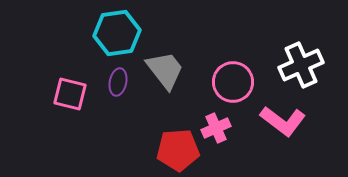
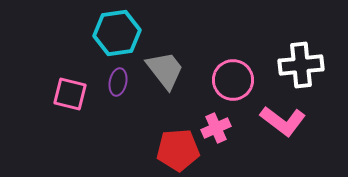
white cross: rotated 18 degrees clockwise
pink circle: moved 2 px up
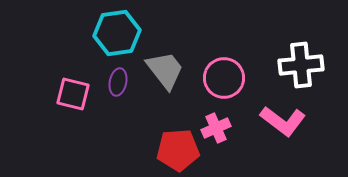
pink circle: moved 9 px left, 2 px up
pink square: moved 3 px right
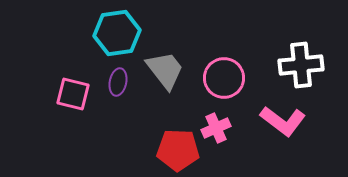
red pentagon: rotated 6 degrees clockwise
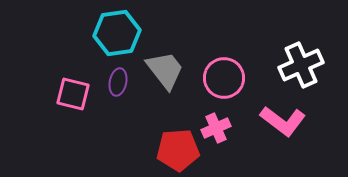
white cross: rotated 18 degrees counterclockwise
red pentagon: rotated 6 degrees counterclockwise
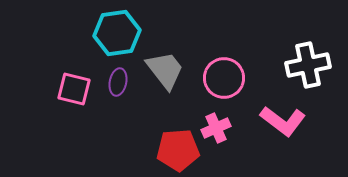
white cross: moved 7 px right; rotated 12 degrees clockwise
pink square: moved 1 px right, 5 px up
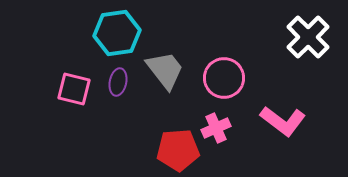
white cross: moved 28 px up; rotated 33 degrees counterclockwise
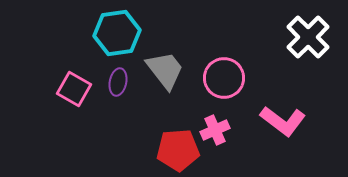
pink square: rotated 16 degrees clockwise
pink cross: moved 1 px left, 2 px down
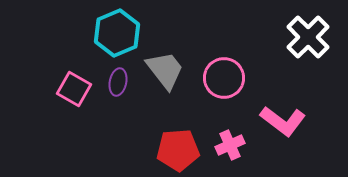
cyan hexagon: rotated 15 degrees counterclockwise
pink cross: moved 15 px right, 15 px down
